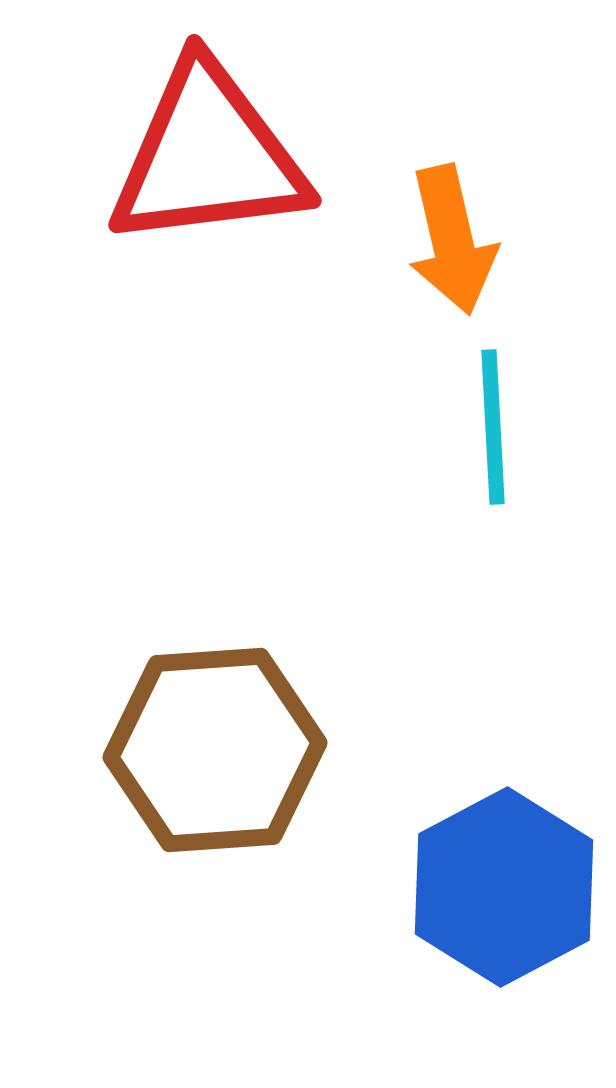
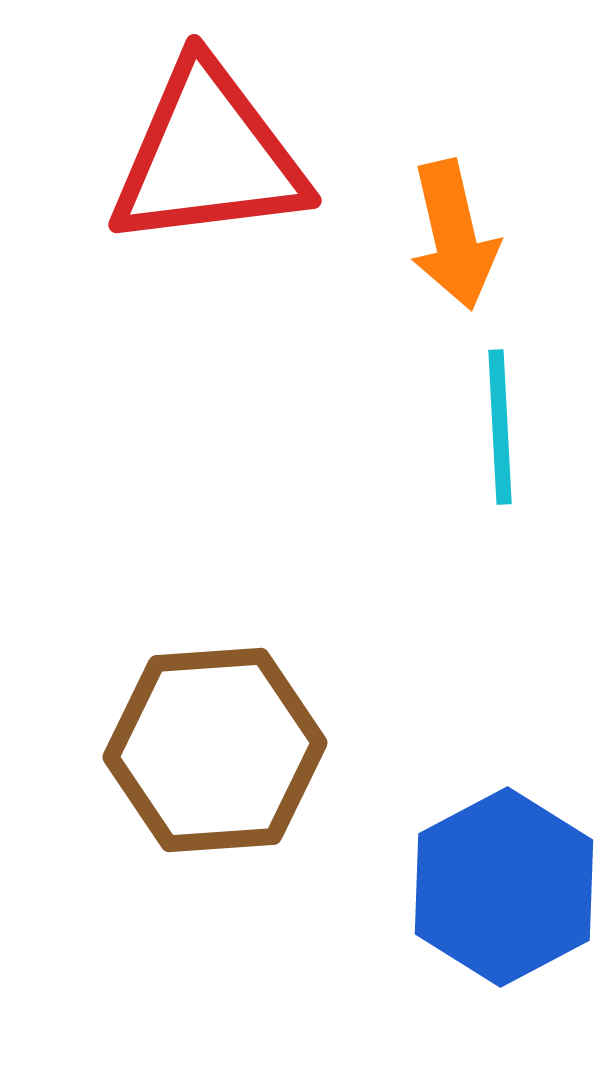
orange arrow: moved 2 px right, 5 px up
cyan line: moved 7 px right
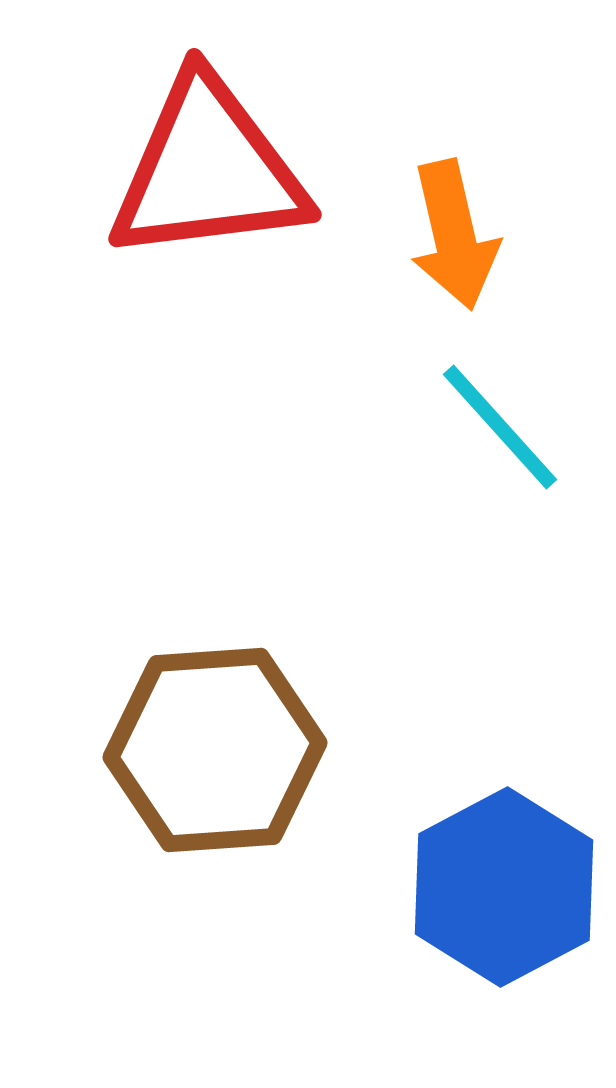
red triangle: moved 14 px down
cyan line: rotated 39 degrees counterclockwise
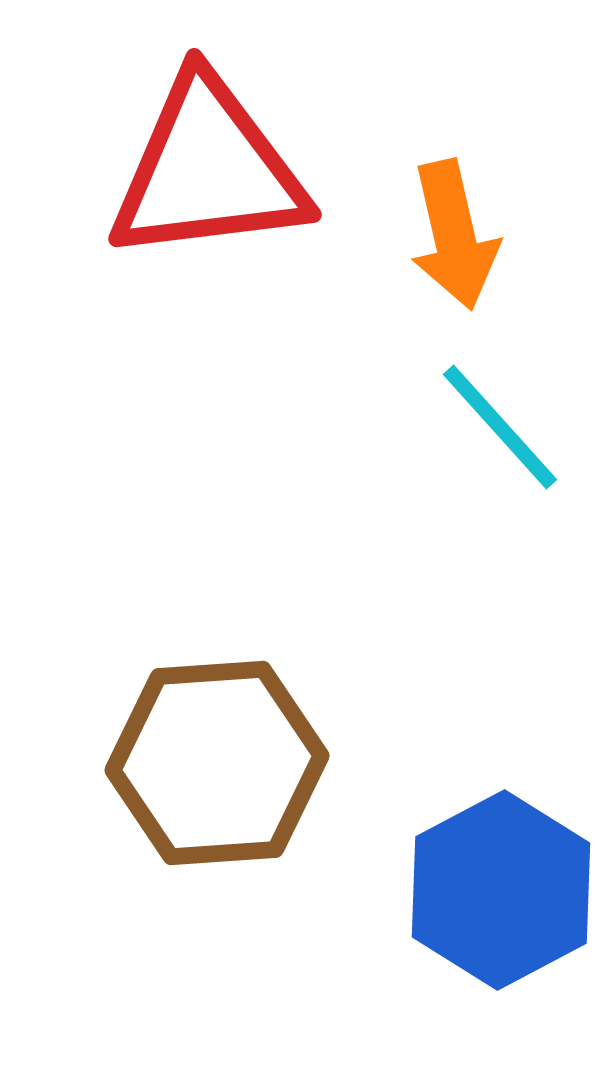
brown hexagon: moved 2 px right, 13 px down
blue hexagon: moved 3 px left, 3 px down
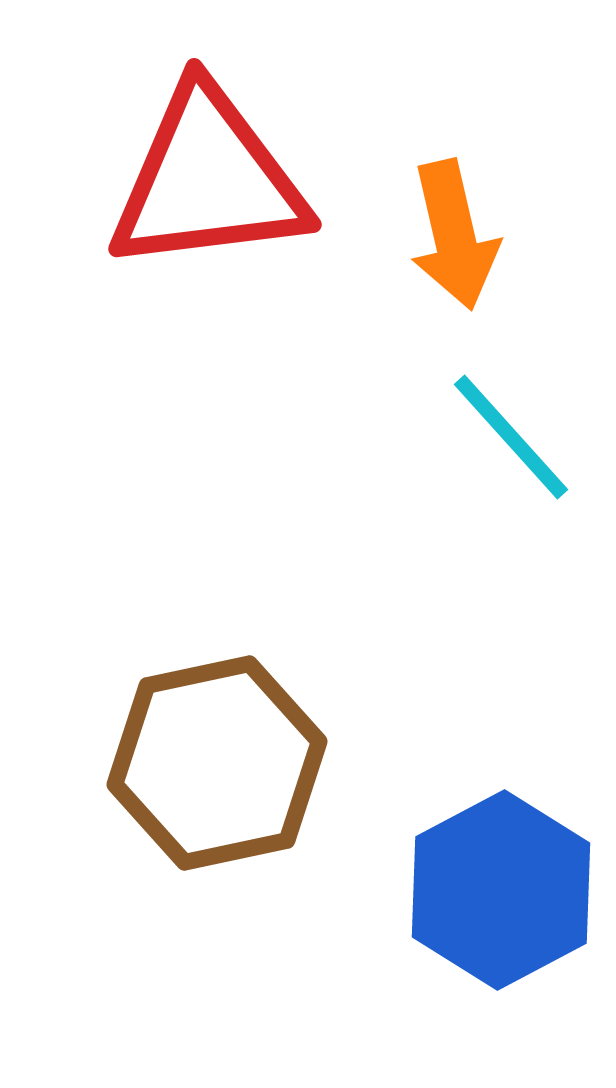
red triangle: moved 10 px down
cyan line: moved 11 px right, 10 px down
brown hexagon: rotated 8 degrees counterclockwise
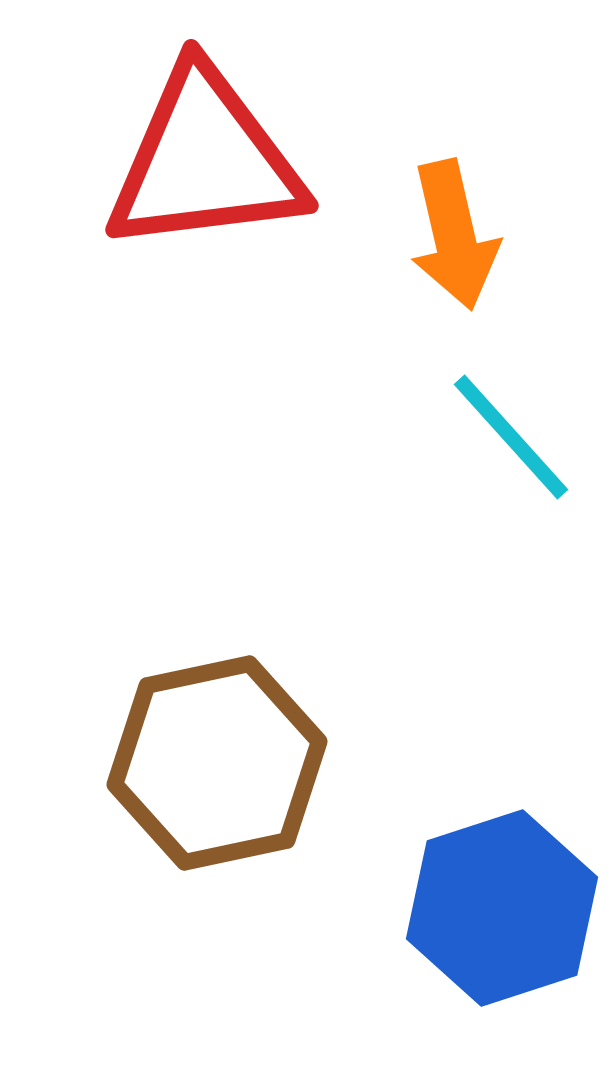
red triangle: moved 3 px left, 19 px up
blue hexagon: moved 1 px right, 18 px down; rotated 10 degrees clockwise
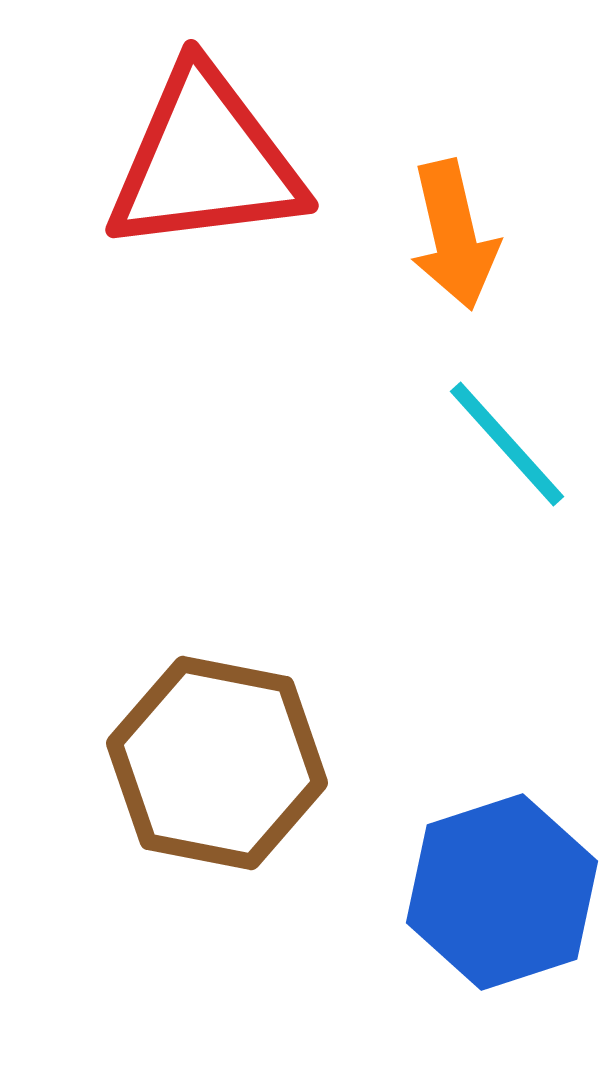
cyan line: moved 4 px left, 7 px down
brown hexagon: rotated 23 degrees clockwise
blue hexagon: moved 16 px up
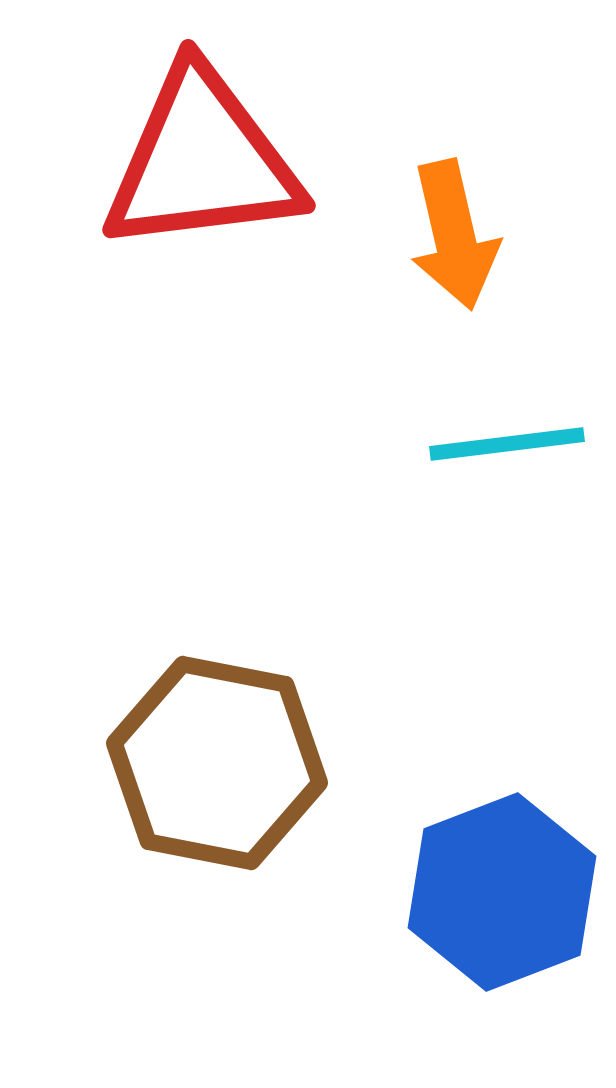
red triangle: moved 3 px left
cyan line: rotated 55 degrees counterclockwise
blue hexagon: rotated 3 degrees counterclockwise
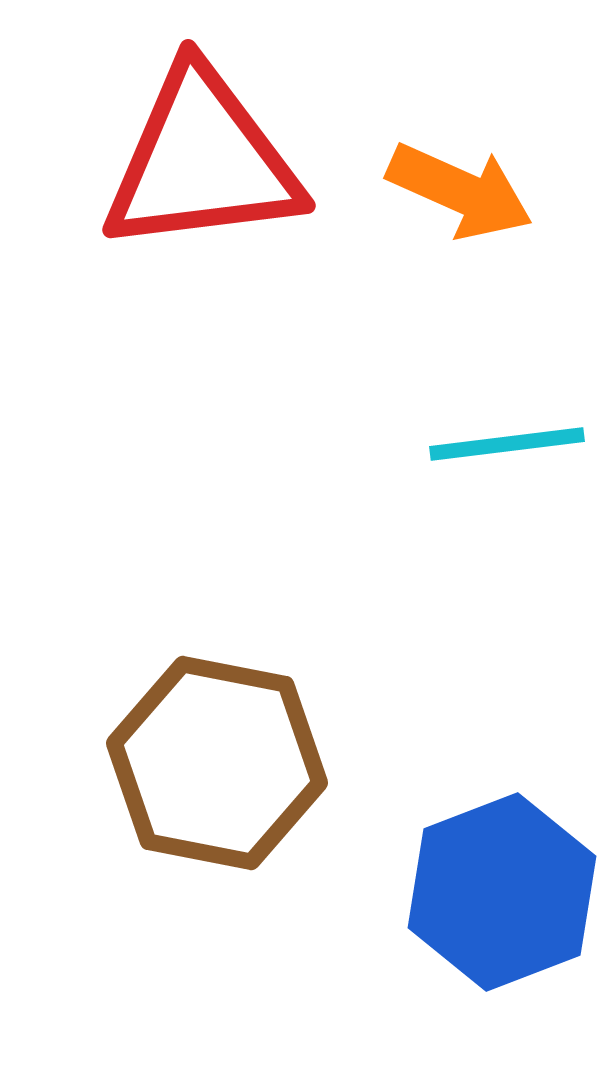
orange arrow: moved 6 px right, 44 px up; rotated 53 degrees counterclockwise
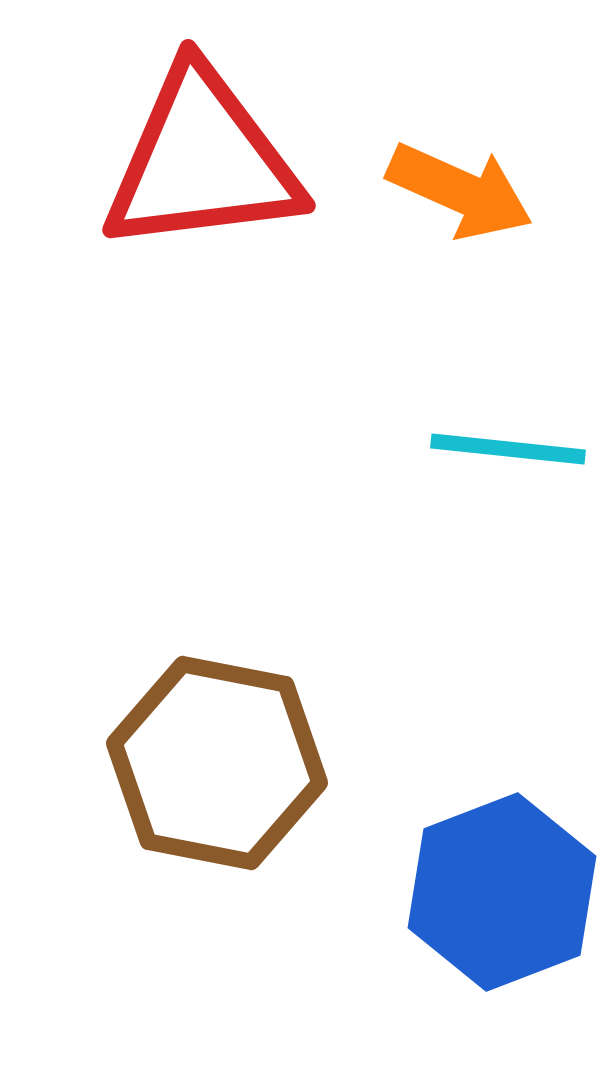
cyan line: moved 1 px right, 5 px down; rotated 13 degrees clockwise
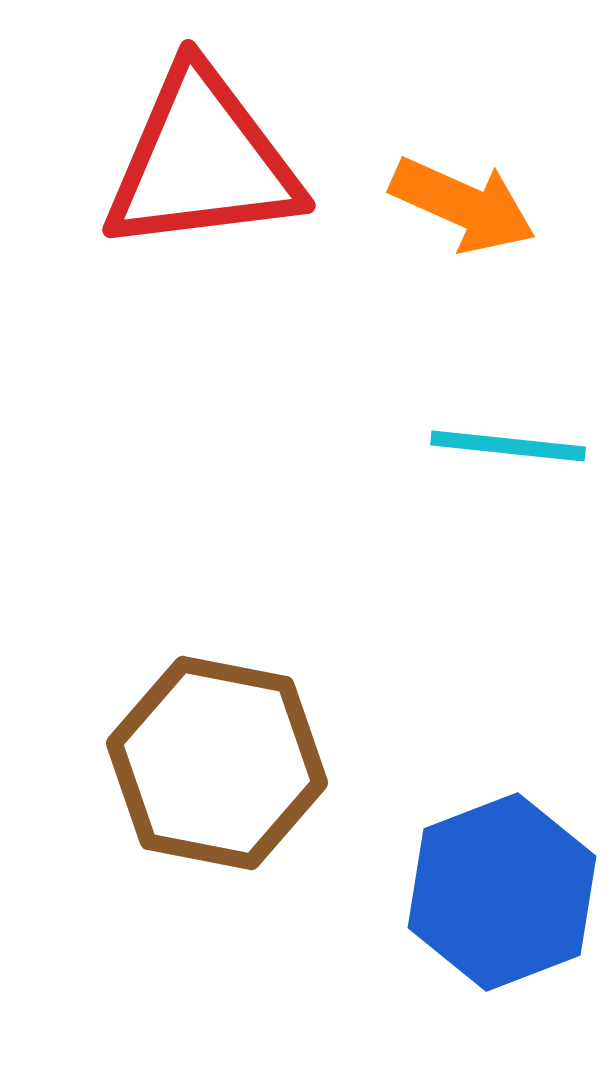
orange arrow: moved 3 px right, 14 px down
cyan line: moved 3 px up
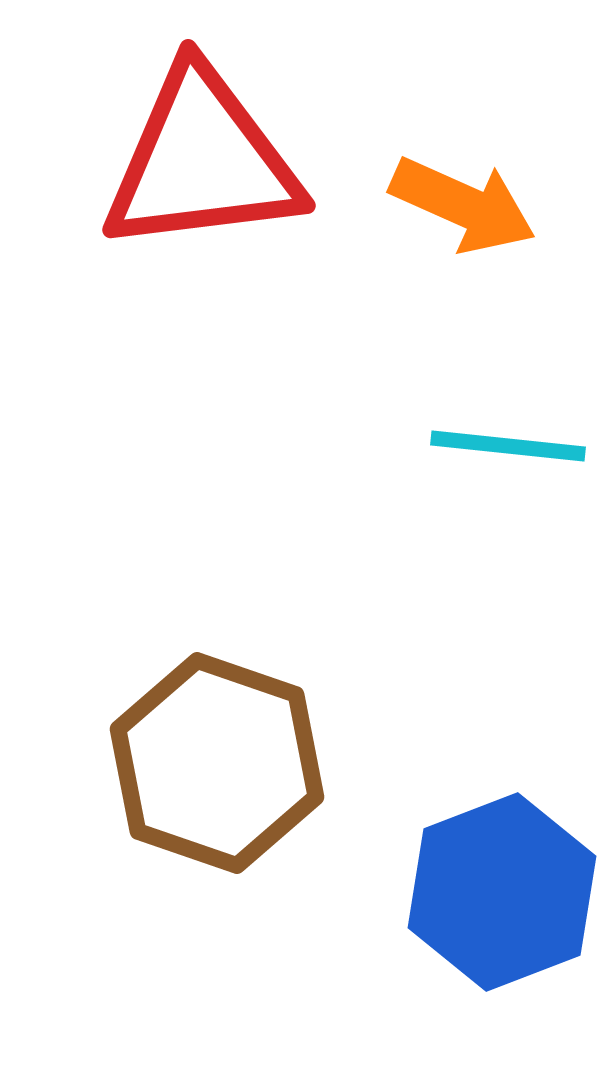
brown hexagon: rotated 8 degrees clockwise
